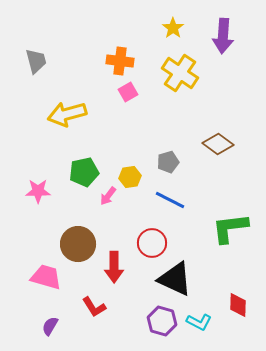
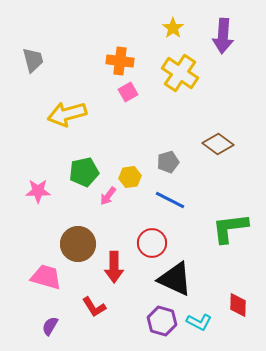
gray trapezoid: moved 3 px left, 1 px up
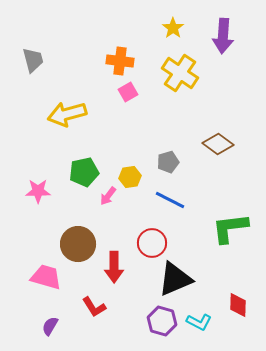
black triangle: rotated 48 degrees counterclockwise
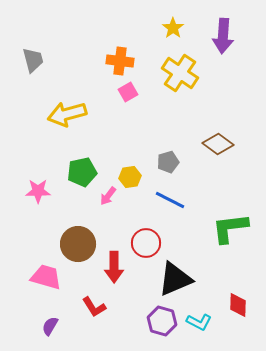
green pentagon: moved 2 px left
red circle: moved 6 px left
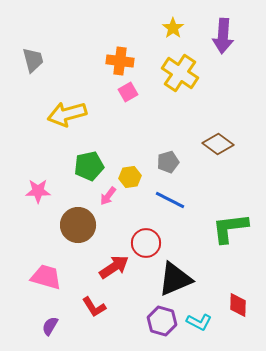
green pentagon: moved 7 px right, 6 px up
brown circle: moved 19 px up
red arrow: rotated 124 degrees counterclockwise
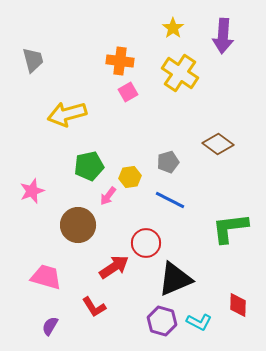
pink star: moved 6 px left; rotated 20 degrees counterclockwise
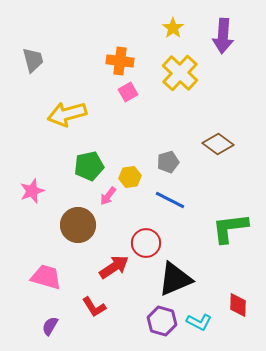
yellow cross: rotated 9 degrees clockwise
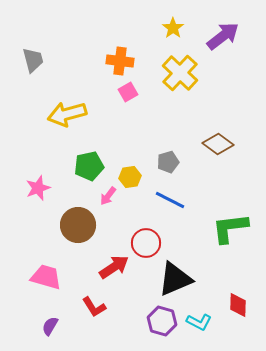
purple arrow: rotated 132 degrees counterclockwise
pink star: moved 6 px right, 3 px up
